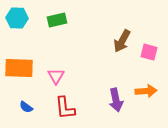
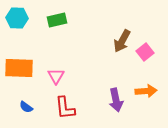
pink square: moved 4 px left; rotated 36 degrees clockwise
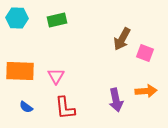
brown arrow: moved 2 px up
pink square: moved 1 px down; rotated 30 degrees counterclockwise
orange rectangle: moved 1 px right, 3 px down
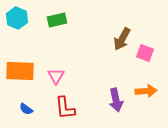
cyan hexagon: rotated 20 degrees clockwise
blue semicircle: moved 2 px down
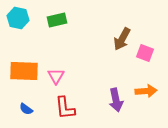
cyan hexagon: moved 1 px right; rotated 10 degrees counterclockwise
orange rectangle: moved 4 px right
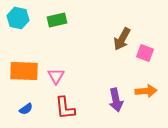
blue semicircle: rotated 72 degrees counterclockwise
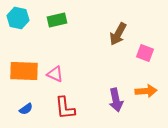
brown arrow: moved 4 px left, 5 px up
pink triangle: moved 1 px left, 2 px up; rotated 36 degrees counterclockwise
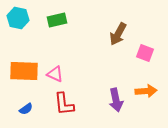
red L-shape: moved 1 px left, 4 px up
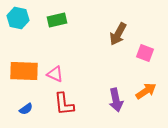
orange arrow: rotated 30 degrees counterclockwise
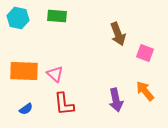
green rectangle: moved 4 px up; rotated 18 degrees clockwise
brown arrow: rotated 50 degrees counterclockwise
pink triangle: rotated 18 degrees clockwise
orange arrow: moved 1 px left; rotated 95 degrees counterclockwise
